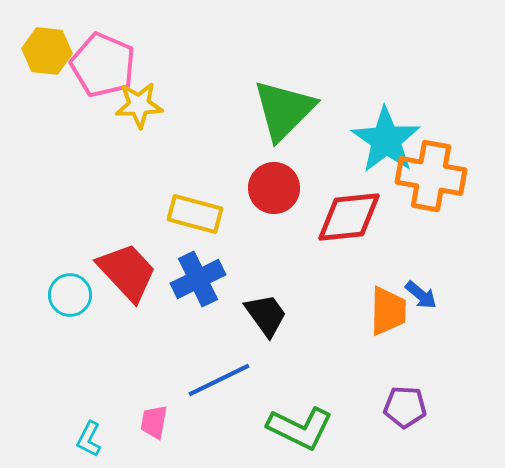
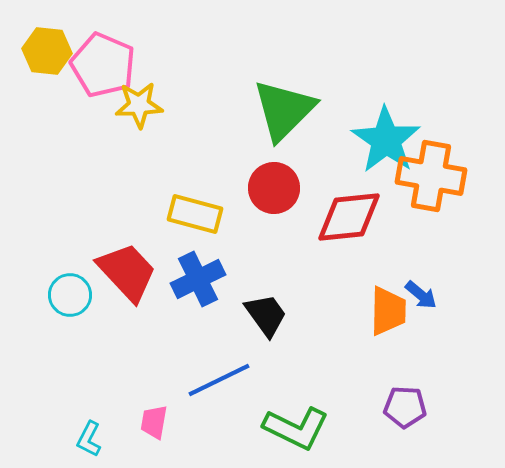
green L-shape: moved 4 px left
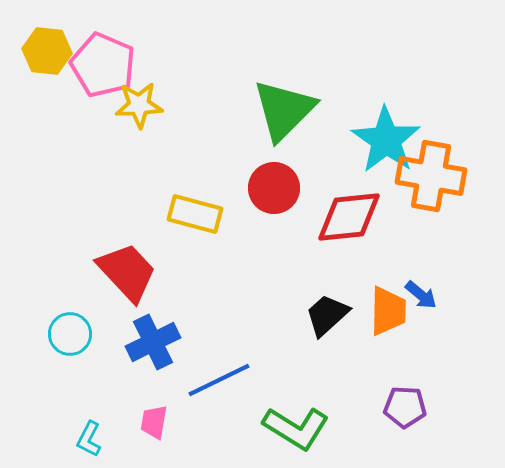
blue cross: moved 45 px left, 63 px down
cyan circle: moved 39 px down
black trapezoid: moved 61 px right; rotated 96 degrees counterclockwise
green L-shape: rotated 6 degrees clockwise
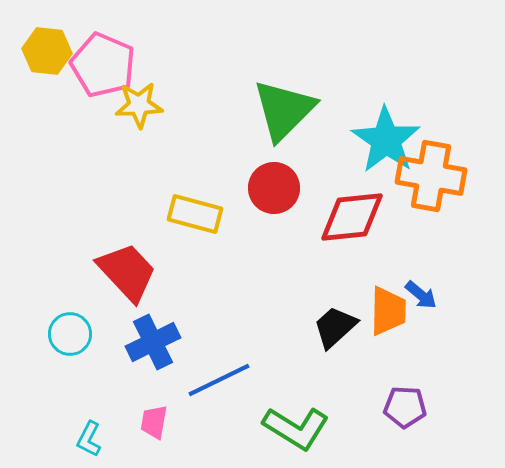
red diamond: moved 3 px right
black trapezoid: moved 8 px right, 12 px down
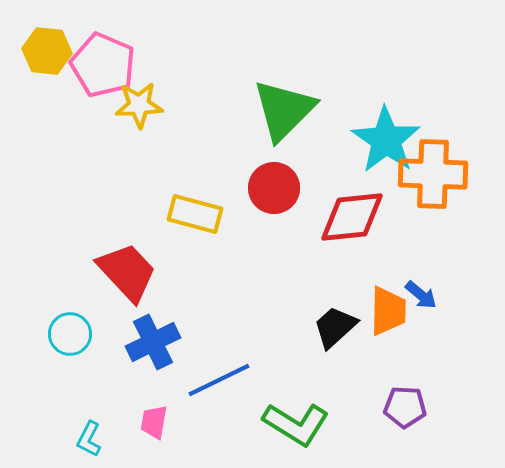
orange cross: moved 2 px right, 2 px up; rotated 8 degrees counterclockwise
green L-shape: moved 4 px up
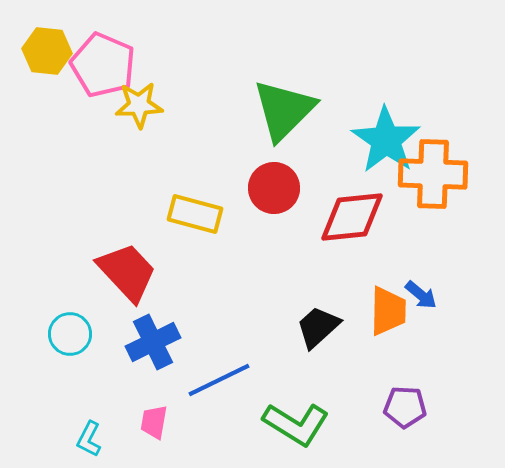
black trapezoid: moved 17 px left
